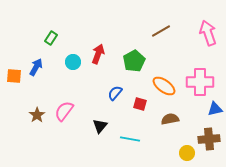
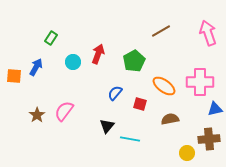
black triangle: moved 7 px right
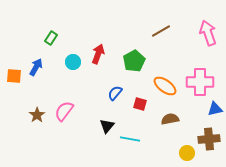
orange ellipse: moved 1 px right
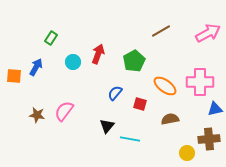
pink arrow: rotated 80 degrees clockwise
brown star: rotated 28 degrees counterclockwise
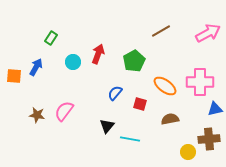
yellow circle: moved 1 px right, 1 px up
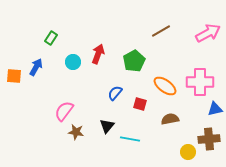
brown star: moved 39 px right, 17 px down
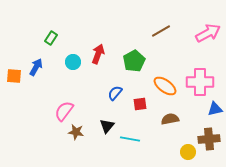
red square: rotated 24 degrees counterclockwise
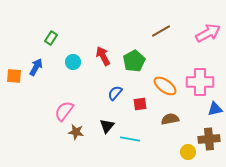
red arrow: moved 5 px right, 2 px down; rotated 48 degrees counterclockwise
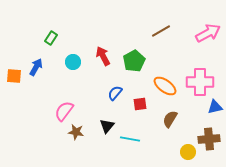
blue triangle: moved 2 px up
brown semicircle: rotated 48 degrees counterclockwise
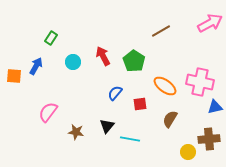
pink arrow: moved 2 px right, 10 px up
green pentagon: rotated 10 degrees counterclockwise
blue arrow: moved 1 px up
pink cross: rotated 12 degrees clockwise
pink semicircle: moved 16 px left, 1 px down
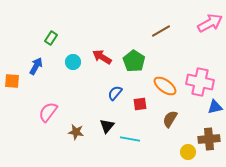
red arrow: moved 1 px left, 1 px down; rotated 30 degrees counterclockwise
orange square: moved 2 px left, 5 px down
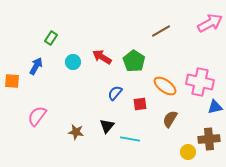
pink semicircle: moved 11 px left, 4 px down
